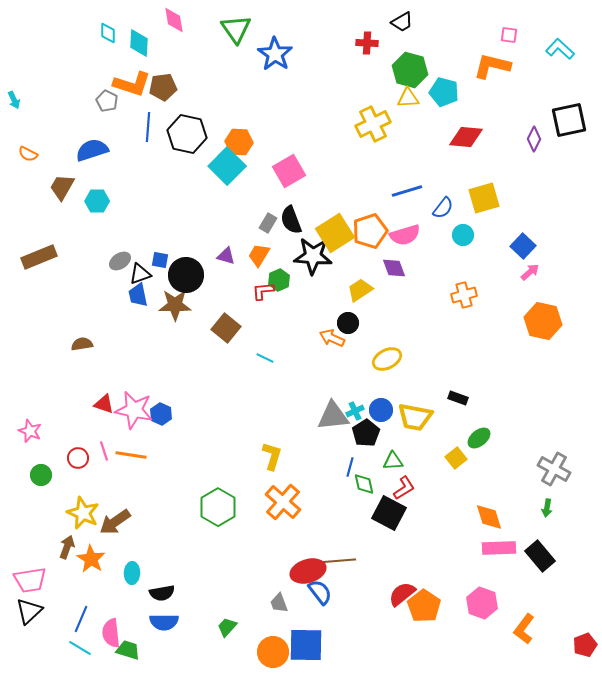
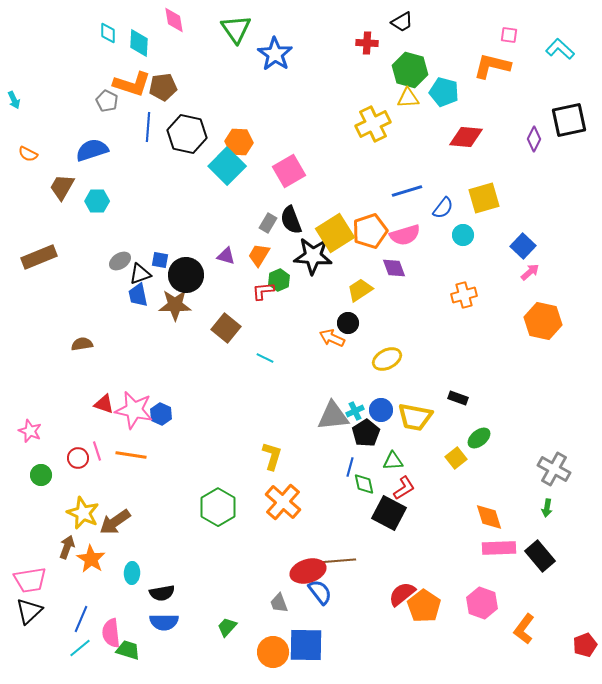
pink line at (104, 451): moved 7 px left
cyan line at (80, 648): rotated 70 degrees counterclockwise
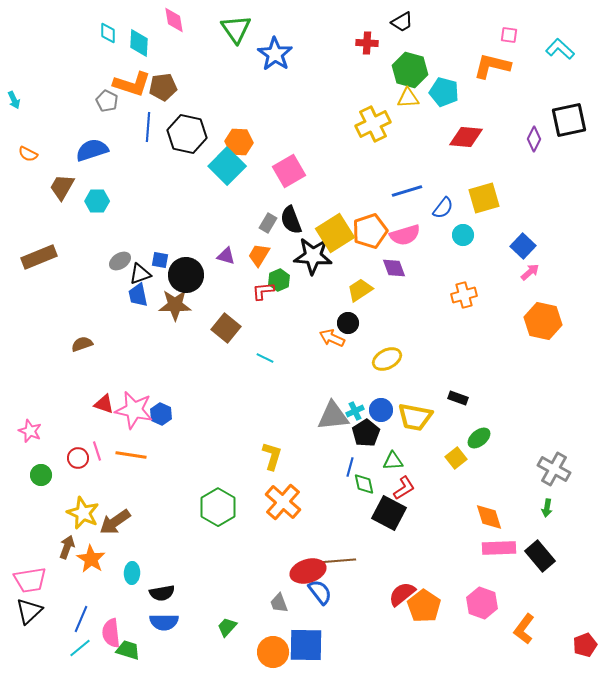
brown semicircle at (82, 344): rotated 10 degrees counterclockwise
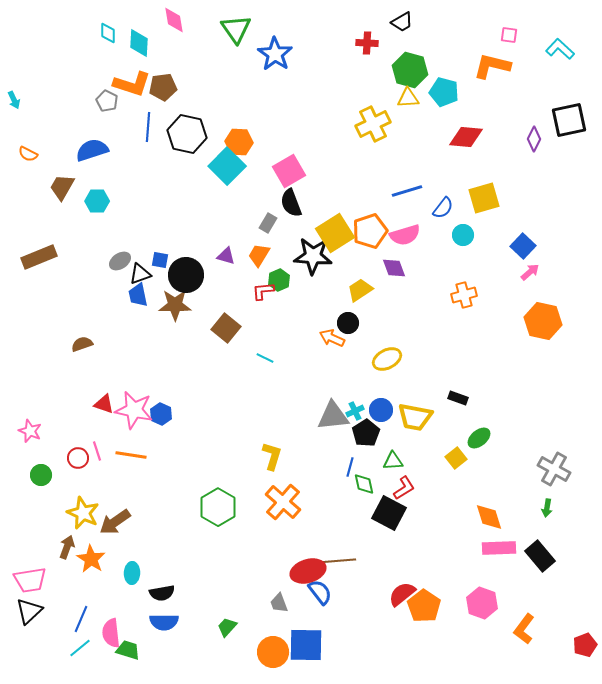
black semicircle at (291, 220): moved 17 px up
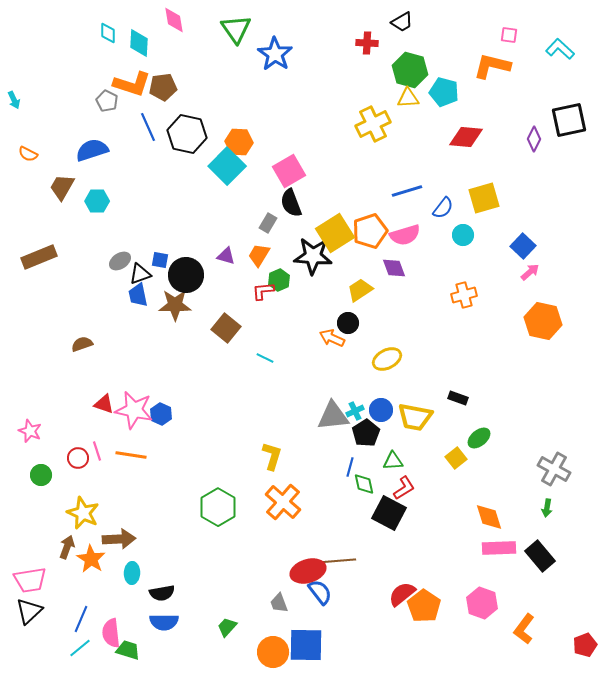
blue line at (148, 127): rotated 28 degrees counterclockwise
brown arrow at (115, 522): moved 4 px right, 17 px down; rotated 148 degrees counterclockwise
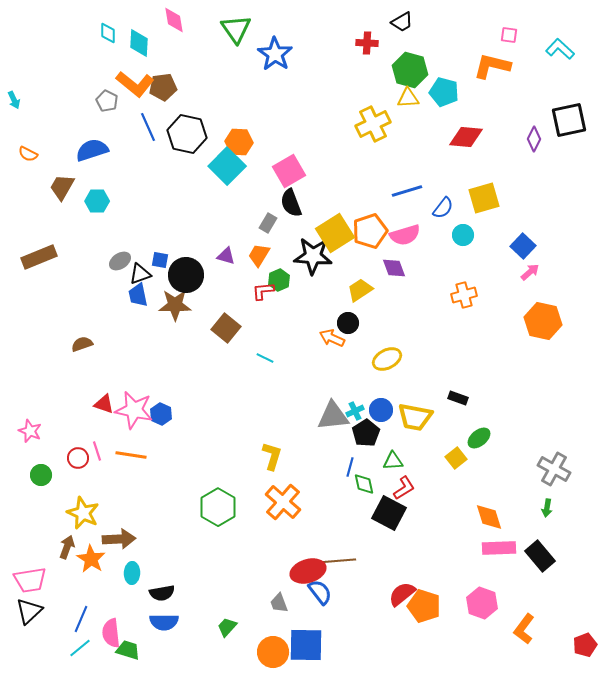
orange L-shape at (132, 84): moved 3 px right; rotated 21 degrees clockwise
orange pentagon at (424, 606): rotated 16 degrees counterclockwise
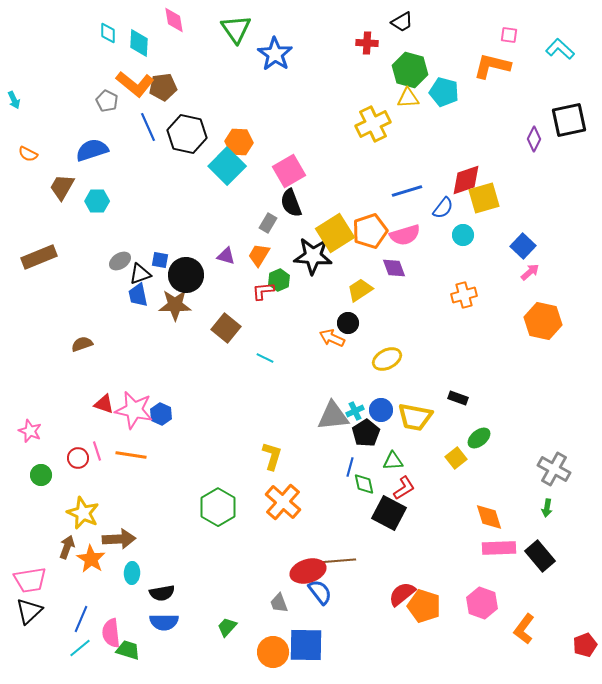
red diamond at (466, 137): moved 43 px down; rotated 24 degrees counterclockwise
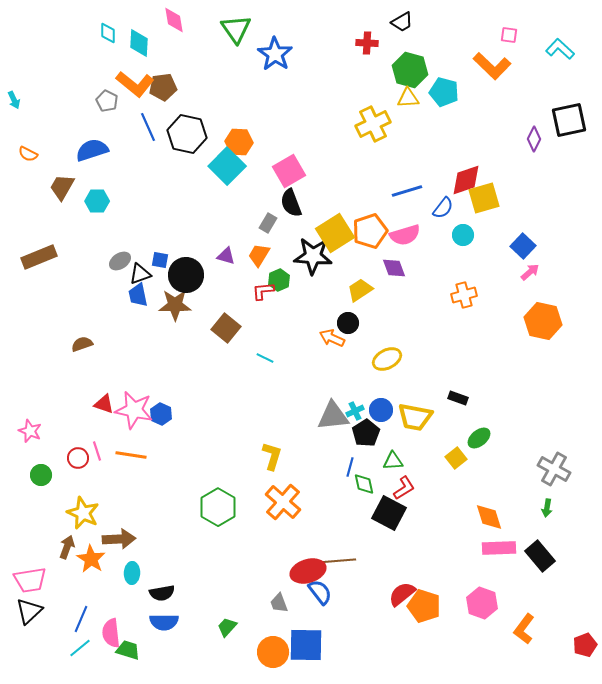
orange L-shape at (492, 66): rotated 150 degrees counterclockwise
